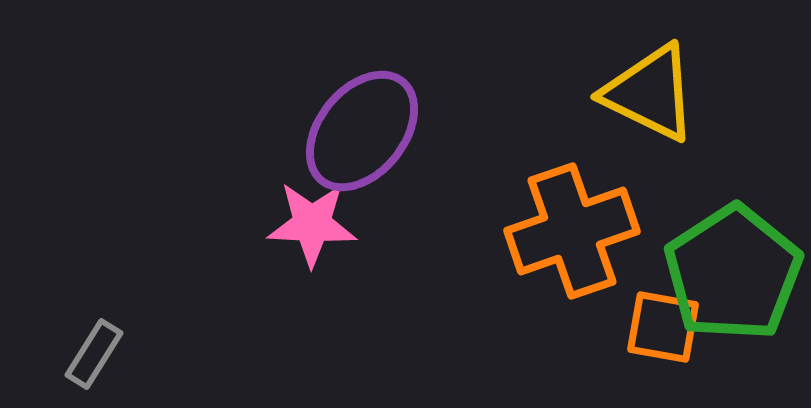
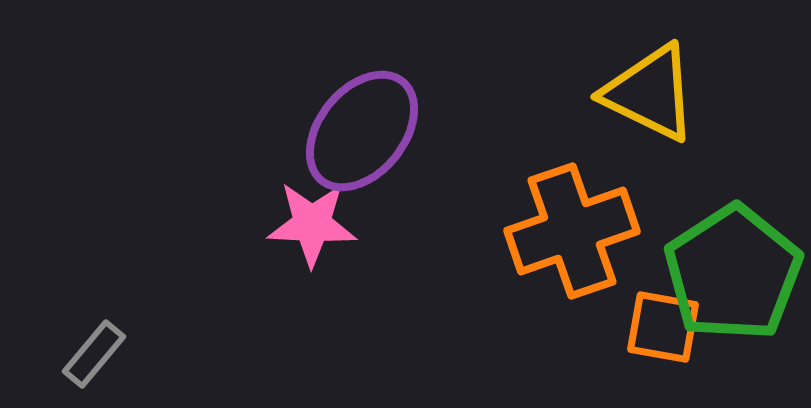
gray rectangle: rotated 8 degrees clockwise
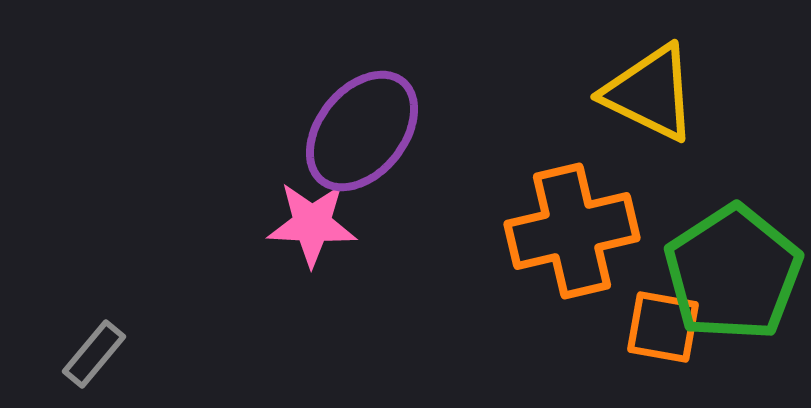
orange cross: rotated 6 degrees clockwise
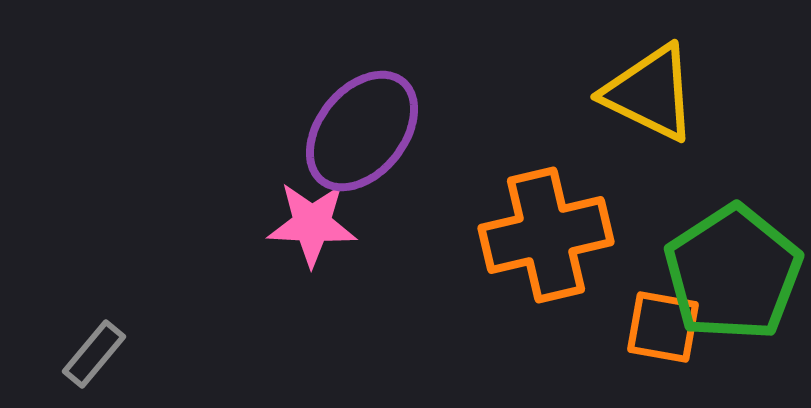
orange cross: moved 26 px left, 4 px down
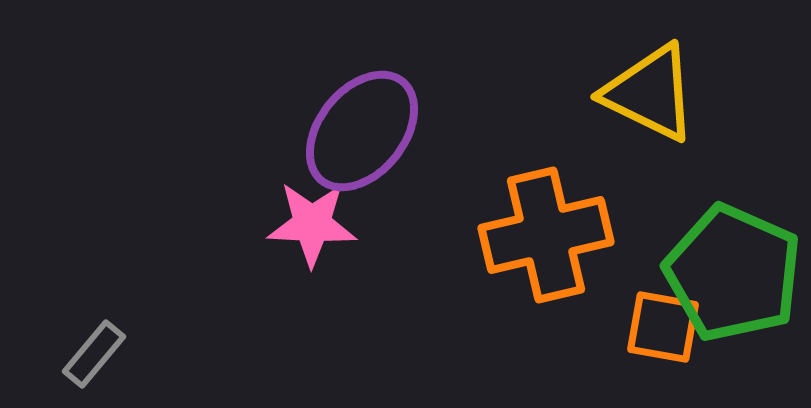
green pentagon: rotated 15 degrees counterclockwise
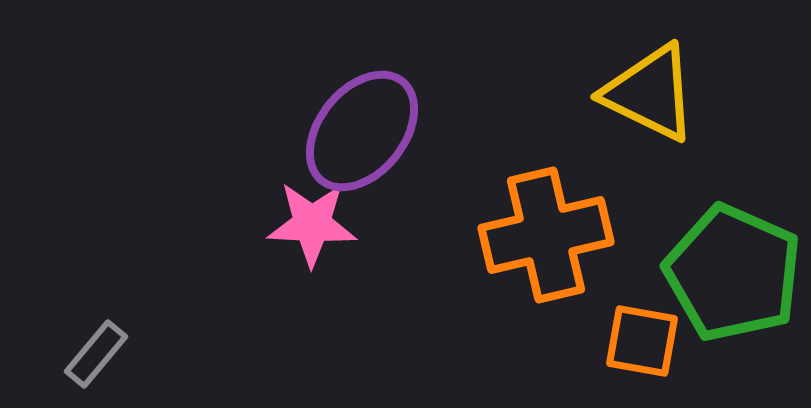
orange square: moved 21 px left, 14 px down
gray rectangle: moved 2 px right
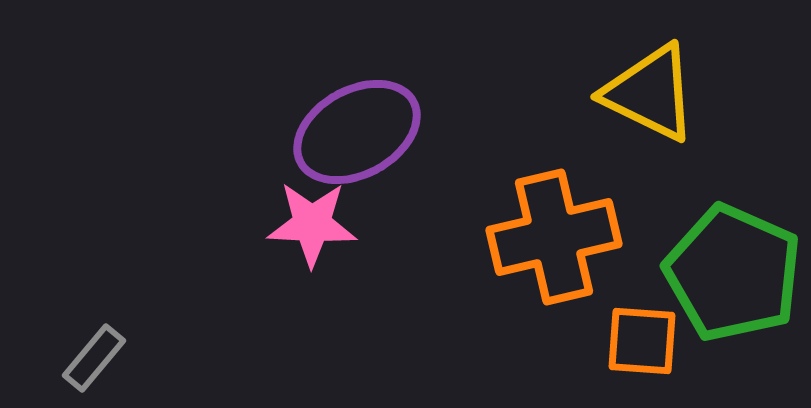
purple ellipse: moved 5 px left, 1 px down; rotated 22 degrees clockwise
orange cross: moved 8 px right, 2 px down
orange square: rotated 6 degrees counterclockwise
gray rectangle: moved 2 px left, 4 px down
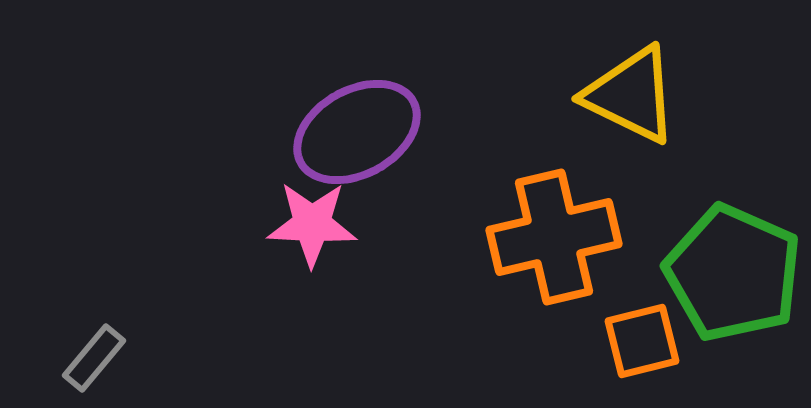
yellow triangle: moved 19 px left, 2 px down
orange square: rotated 18 degrees counterclockwise
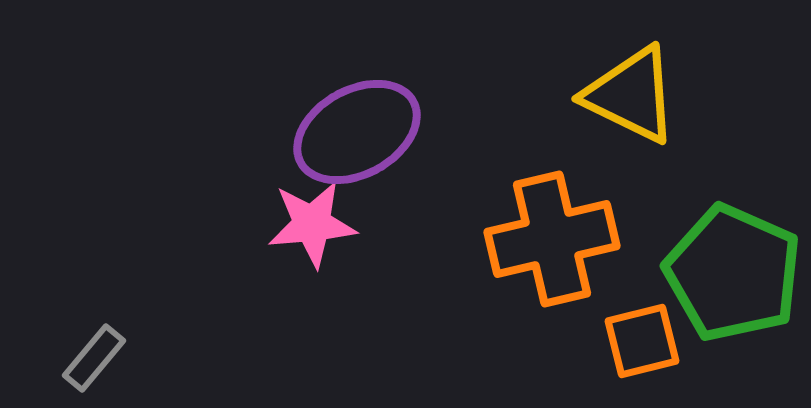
pink star: rotated 8 degrees counterclockwise
orange cross: moved 2 px left, 2 px down
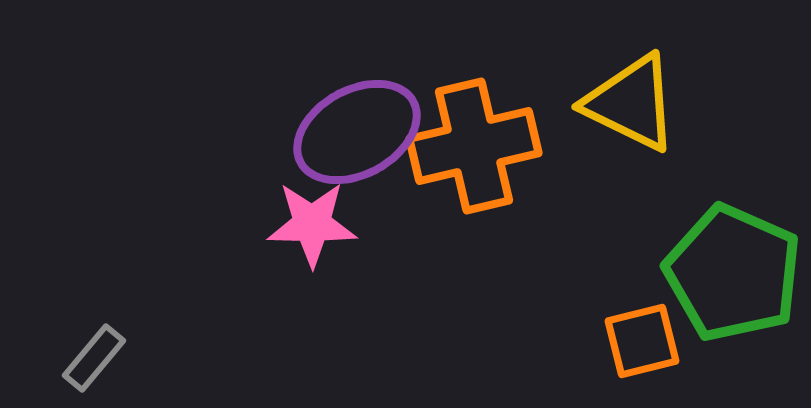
yellow triangle: moved 8 px down
pink star: rotated 6 degrees clockwise
orange cross: moved 78 px left, 93 px up
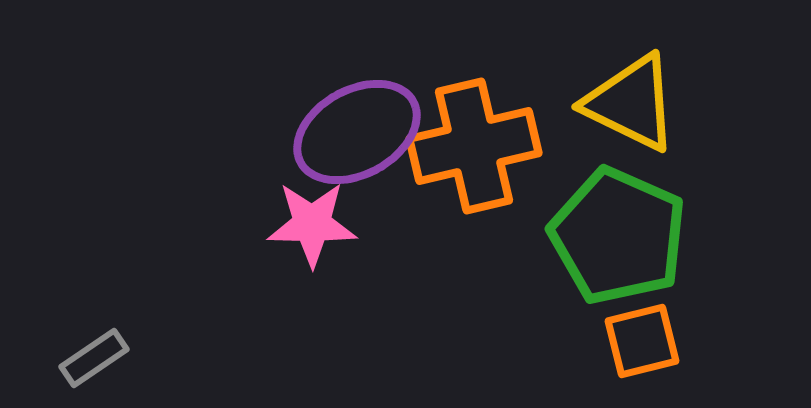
green pentagon: moved 115 px left, 37 px up
gray rectangle: rotated 16 degrees clockwise
